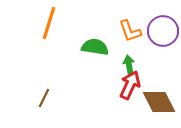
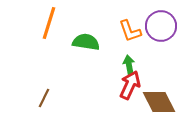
purple circle: moved 2 px left, 5 px up
green semicircle: moved 9 px left, 5 px up
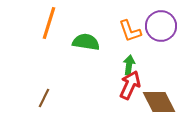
green arrow: rotated 18 degrees clockwise
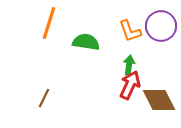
brown diamond: moved 2 px up
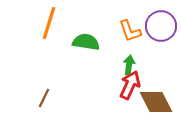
brown diamond: moved 3 px left, 2 px down
